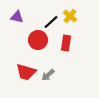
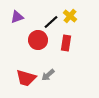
purple triangle: rotated 32 degrees counterclockwise
red trapezoid: moved 6 px down
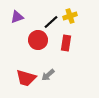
yellow cross: rotated 32 degrees clockwise
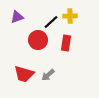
yellow cross: rotated 16 degrees clockwise
red trapezoid: moved 2 px left, 4 px up
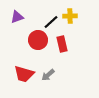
red rectangle: moved 4 px left, 1 px down; rotated 21 degrees counterclockwise
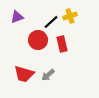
yellow cross: rotated 16 degrees counterclockwise
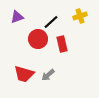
yellow cross: moved 10 px right
red circle: moved 1 px up
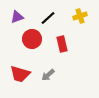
black line: moved 3 px left, 4 px up
red circle: moved 6 px left
red trapezoid: moved 4 px left
